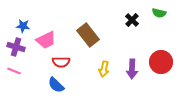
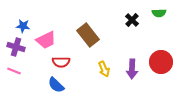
green semicircle: rotated 16 degrees counterclockwise
yellow arrow: rotated 35 degrees counterclockwise
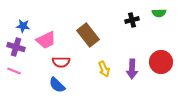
black cross: rotated 32 degrees clockwise
blue semicircle: moved 1 px right
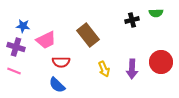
green semicircle: moved 3 px left
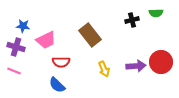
brown rectangle: moved 2 px right
purple arrow: moved 4 px right, 3 px up; rotated 96 degrees counterclockwise
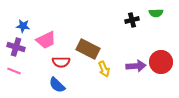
brown rectangle: moved 2 px left, 14 px down; rotated 25 degrees counterclockwise
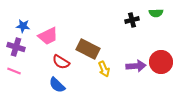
pink trapezoid: moved 2 px right, 4 px up
red semicircle: rotated 30 degrees clockwise
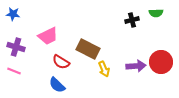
blue star: moved 10 px left, 12 px up
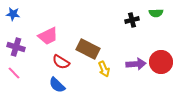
purple arrow: moved 2 px up
pink line: moved 2 px down; rotated 24 degrees clockwise
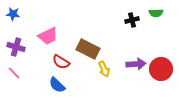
red circle: moved 7 px down
